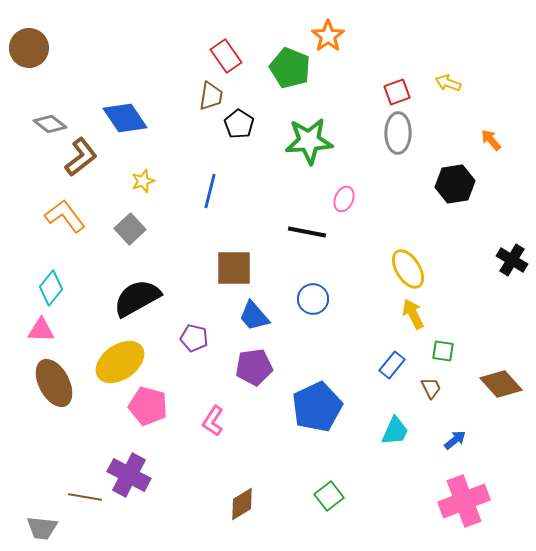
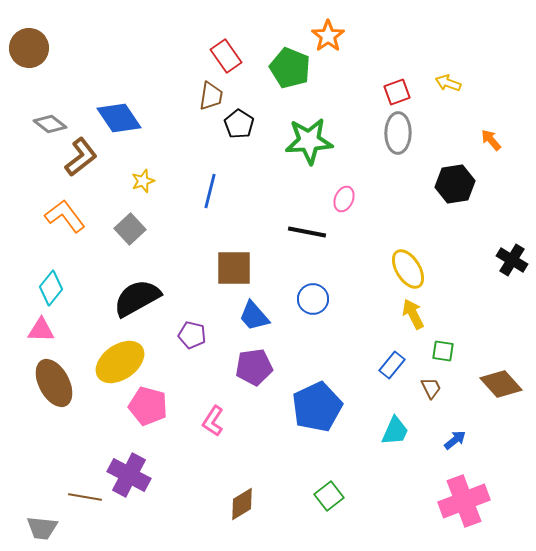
blue diamond at (125, 118): moved 6 px left
purple pentagon at (194, 338): moved 2 px left, 3 px up
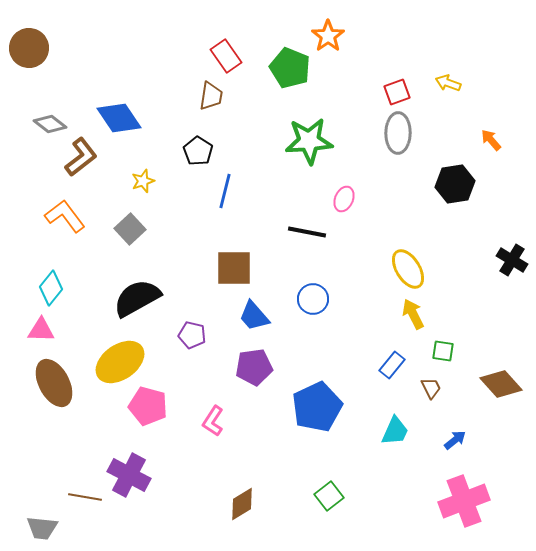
black pentagon at (239, 124): moved 41 px left, 27 px down
blue line at (210, 191): moved 15 px right
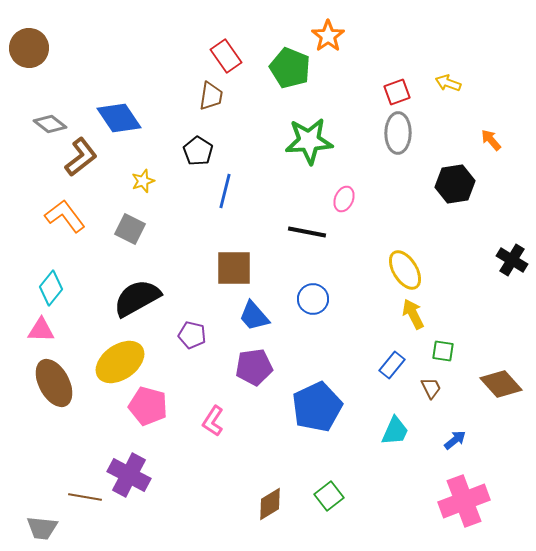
gray square at (130, 229): rotated 20 degrees counterclockwise
yellow ellipse at (408, 269): moved 3 px left, 1 px down
brown diamond at (242, 504): moved 28 px right
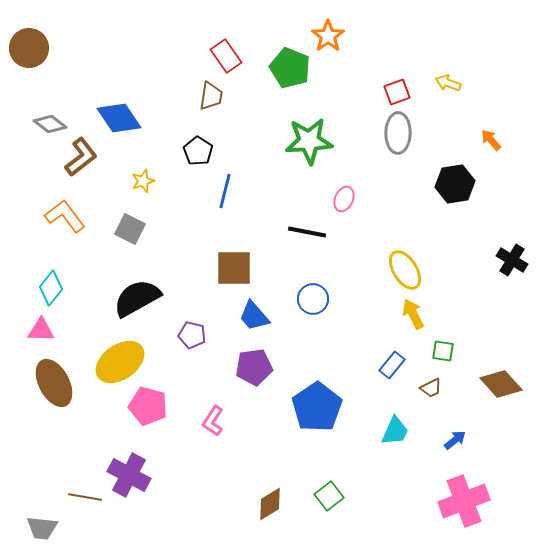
brown trapezoid at (431, 388): rotated 90 degrees clockwise
blue pentagon at (317, 407): rotated 9 degrees counterclockwise
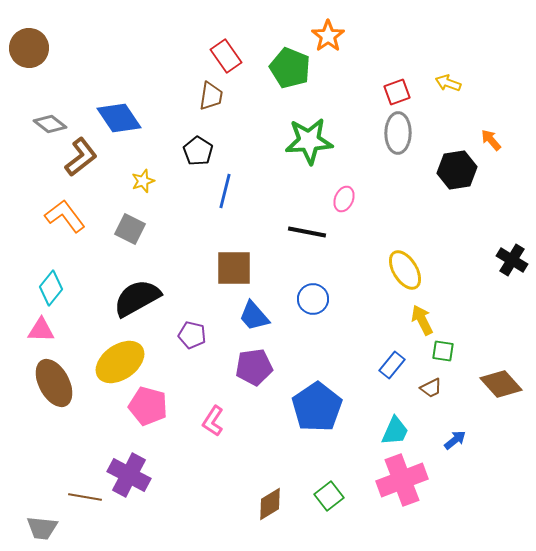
black hexagon at (455, 184): moved 2 px right, 14 px up
yellow arrow at (413, 314): moved 9 px right, 6 px down
pink cross at (464, 501): moved 62 px left, 21 px up
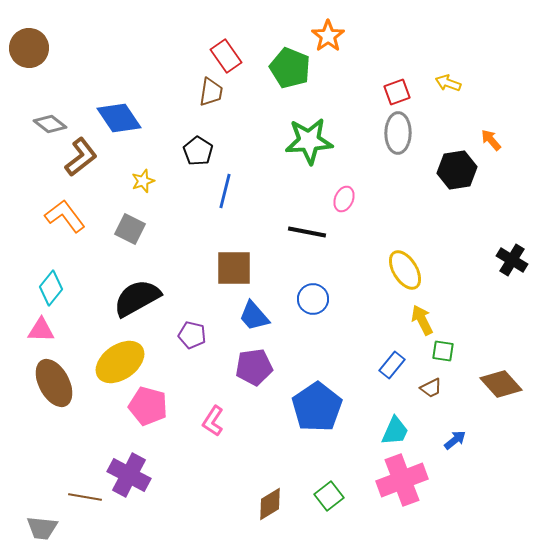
brown trapezoid at (211, 96): moved 4 px up
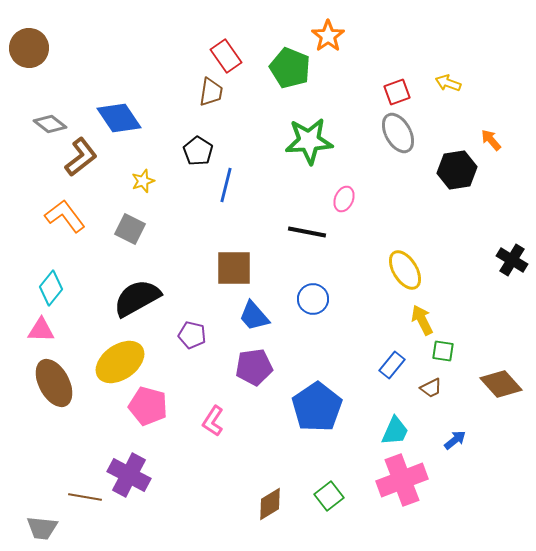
gray ellipse at (398, 133): rotated 30 degrees counterclockwise
blue line at (225, 191): moved 1 px right, 6 px up
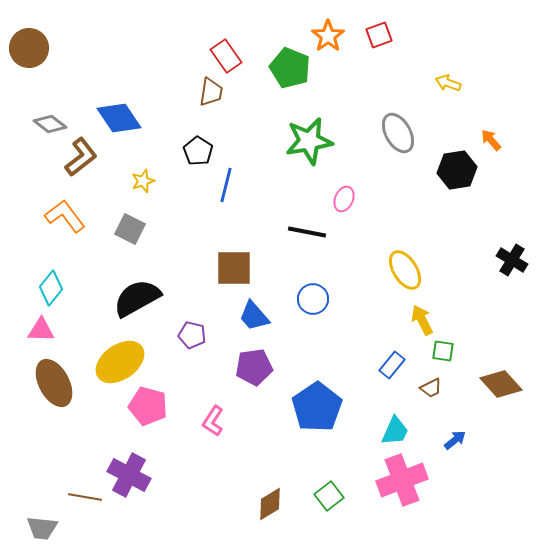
red square at (397, 92): moved 18 px left, 57 px up
green star at (309, 141): rotated 6 degrees counterclockwise
